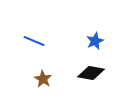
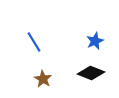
blue line: moved 1 px down; rotated 35 degrees clockwise
black diamond: rotated 12 degrees clockwise
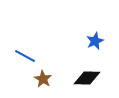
blue line: moved 9 px left, 14 px down; rotated 30 degrees counterclockwise
black diamond: moved 4 px left, 5 px down; rotated 20 degrees counterclockwise
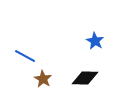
blue star: rotated 18 degrees counterclockwise
black diamond: moved 2 px left
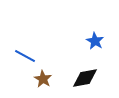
black diamond: rotated 12 degrees counterclockwise
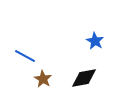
black diamond: moved 1 px left
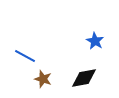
brown star: rotated 12 degrees counterclockwise
